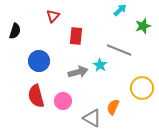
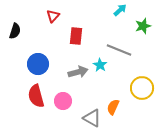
blue circle: moved 1 px left, 3 px down
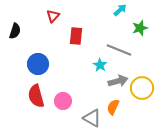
green star: moved 3 px left, 2 px down
gray arrow: moved 40 px right, 9 px down
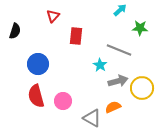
green star: rotated 21 degrees clockwise
orange semicircle: rotated 42 degrees clockwise
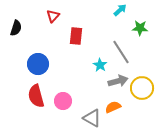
black semicircle: moved 1 px right, 3 px up
gray line: moved 2 px right, 2 px down; rotated 35 degrees clockwise
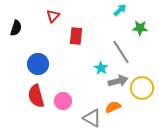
cyan star: moved 1 px right, 3 px down
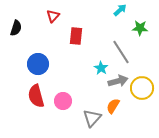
orange semicircle: moved 1 px up; rotated 35 degrees counterclockwise
gray triangle: rotated 42 degrees clockwise
